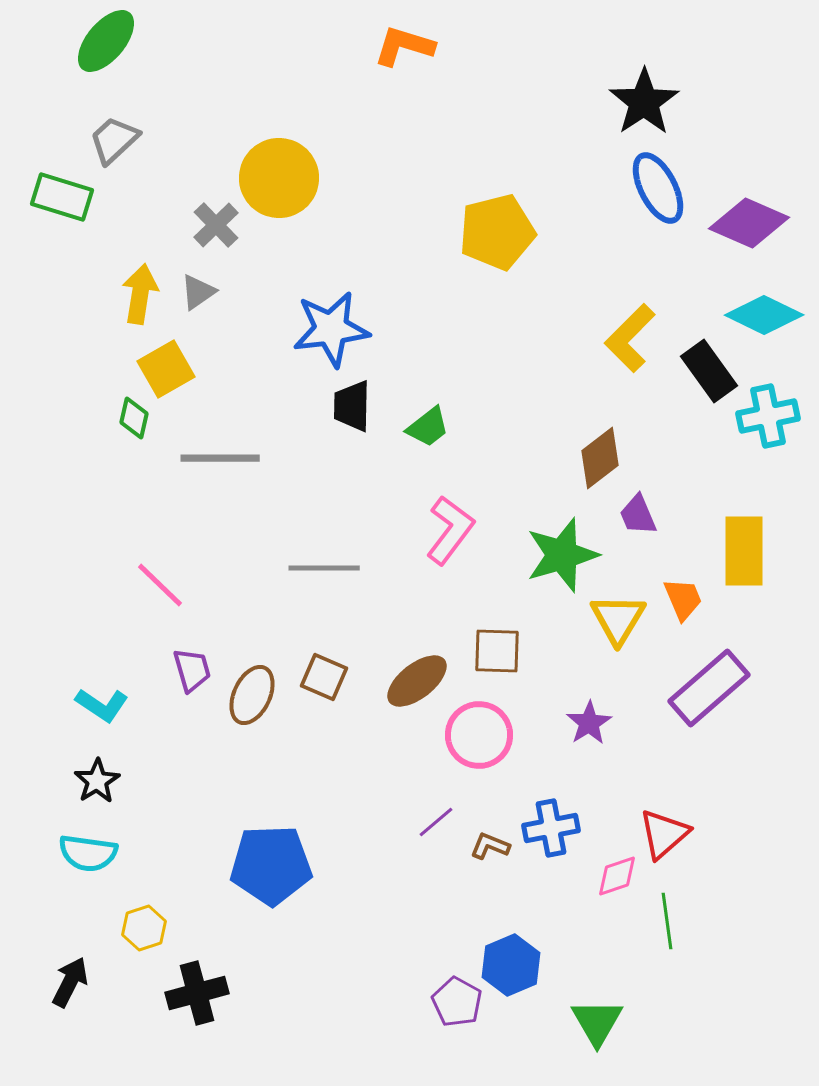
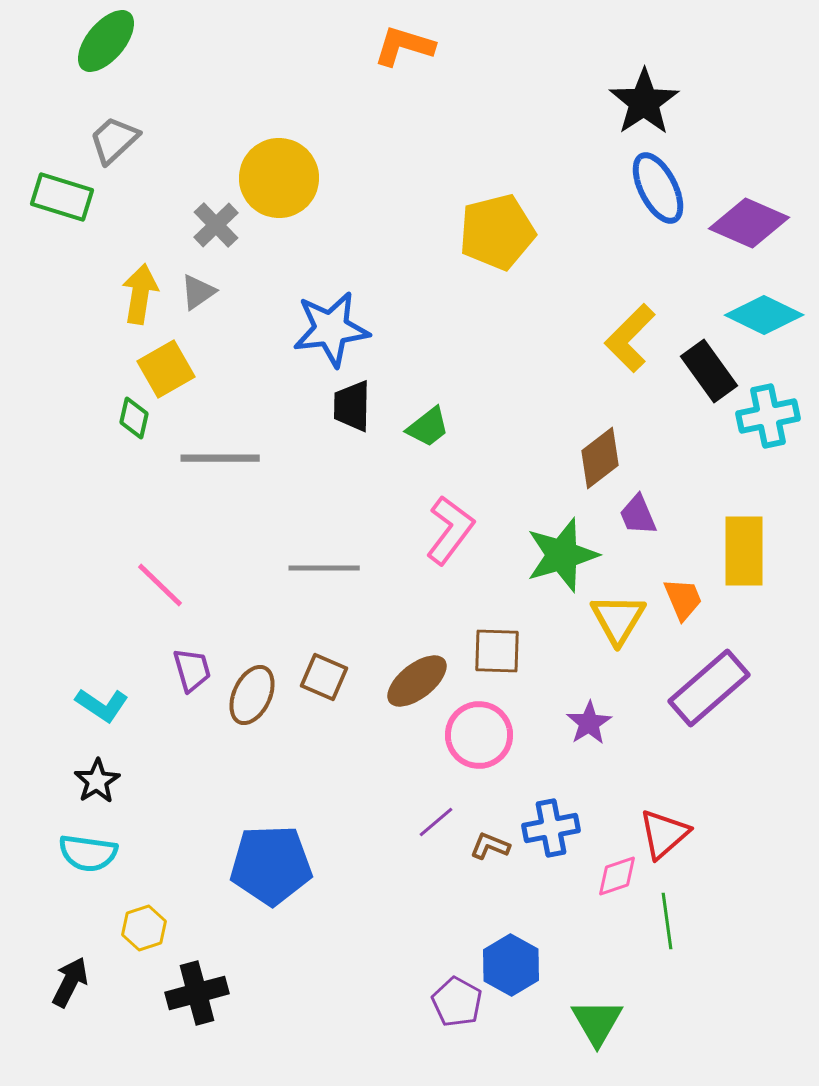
blue hexagon at (511, 965): rotated 8 degrees counterclockwise
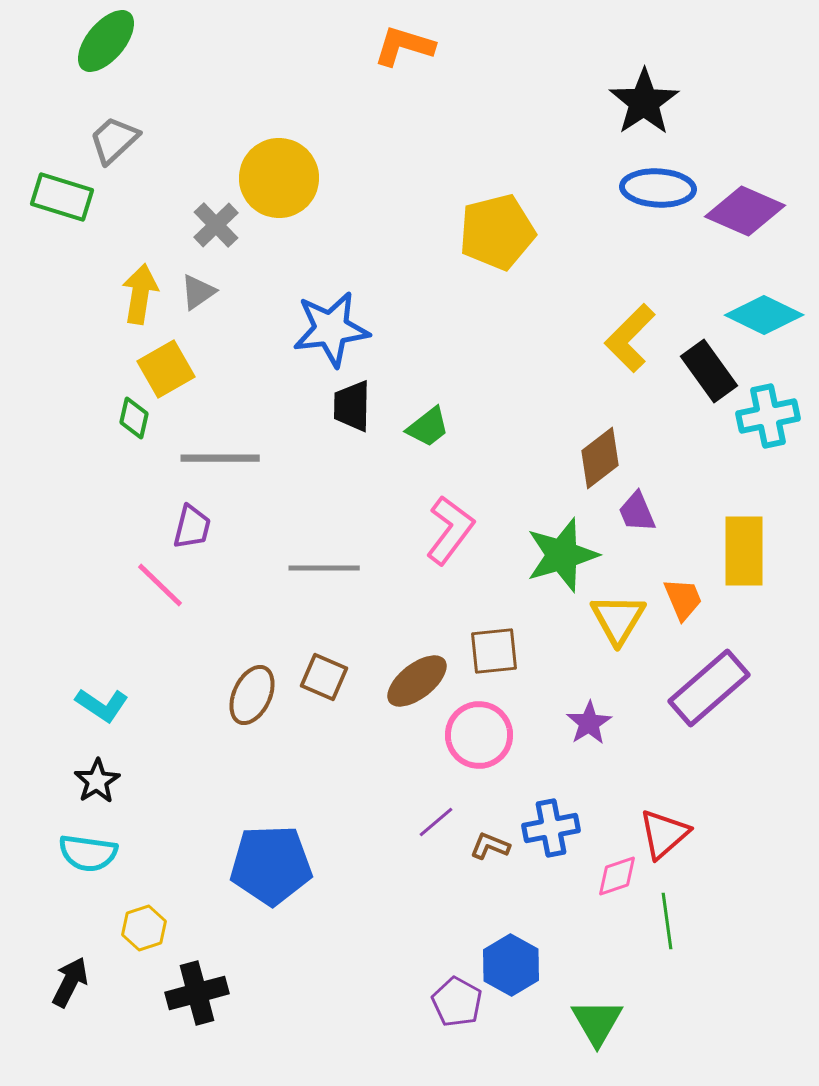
blue ellipse at (658, 188): rotated 60 degrees counterclockwise
purple diamond at (749, 223): moved 4 px left, 12 px up
purple trapezoid at (638, 515): moved 1 px left, 3 px up
brown square at (497, 651): moved 3 px left; rotated 8 degrees counterclockwise
purple trapezoid at (192, 670): moved 143 px up; rotated 30 degrees clockwise
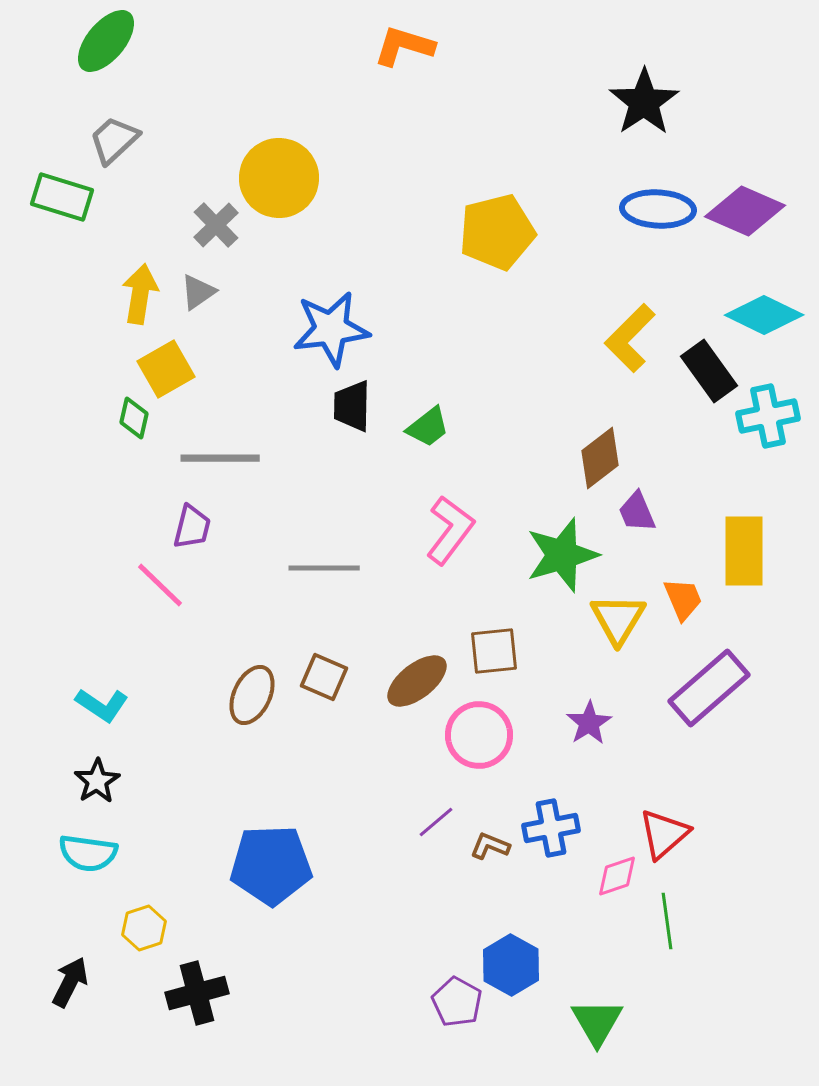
blue ellipse at (658, 188): moved 21 px down
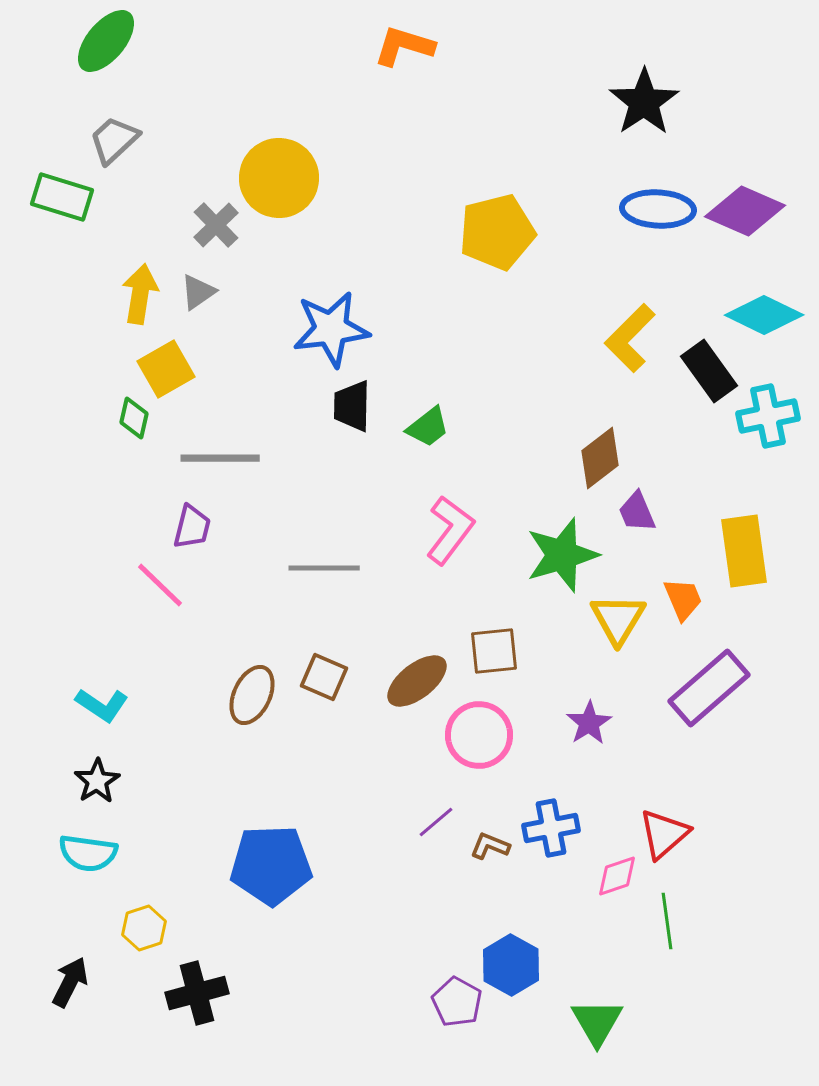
yellow rectangle at (744, 551): rotated 8 degrees counterclockwise
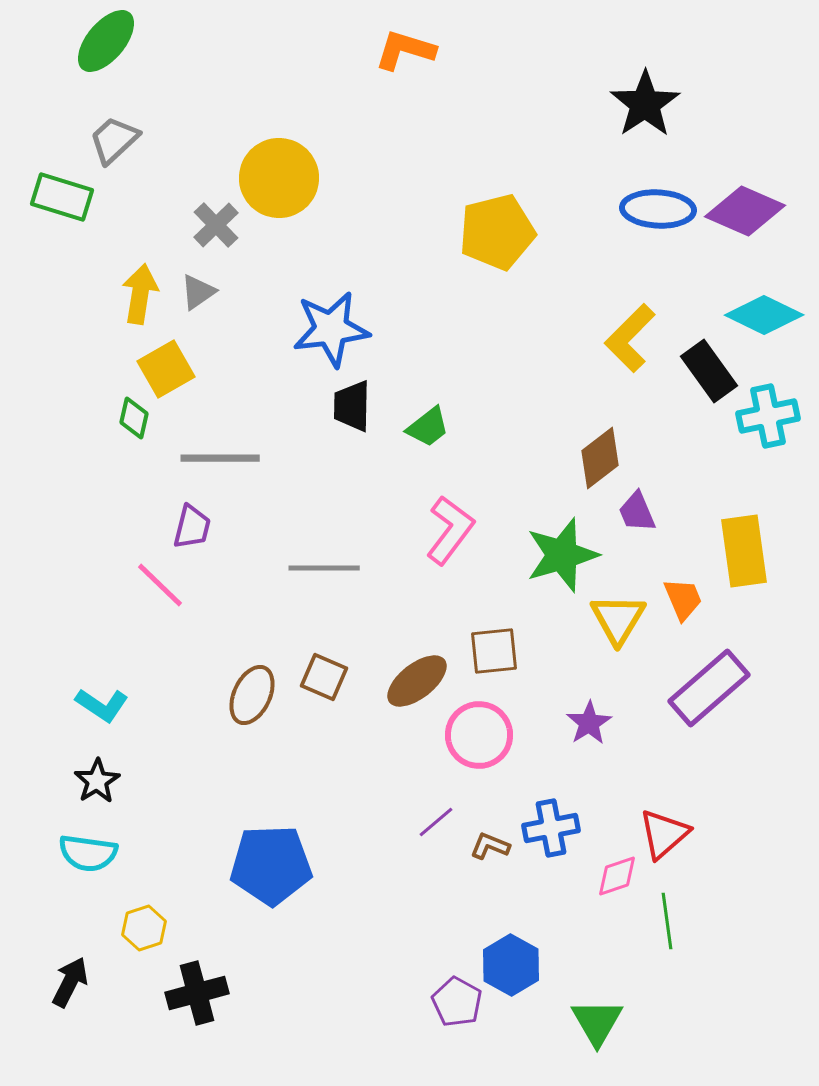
orange L-shape at (404, 46): moved 1 px right, 4 px down
black star at (644, 102): moved 1 px right, 2 px down
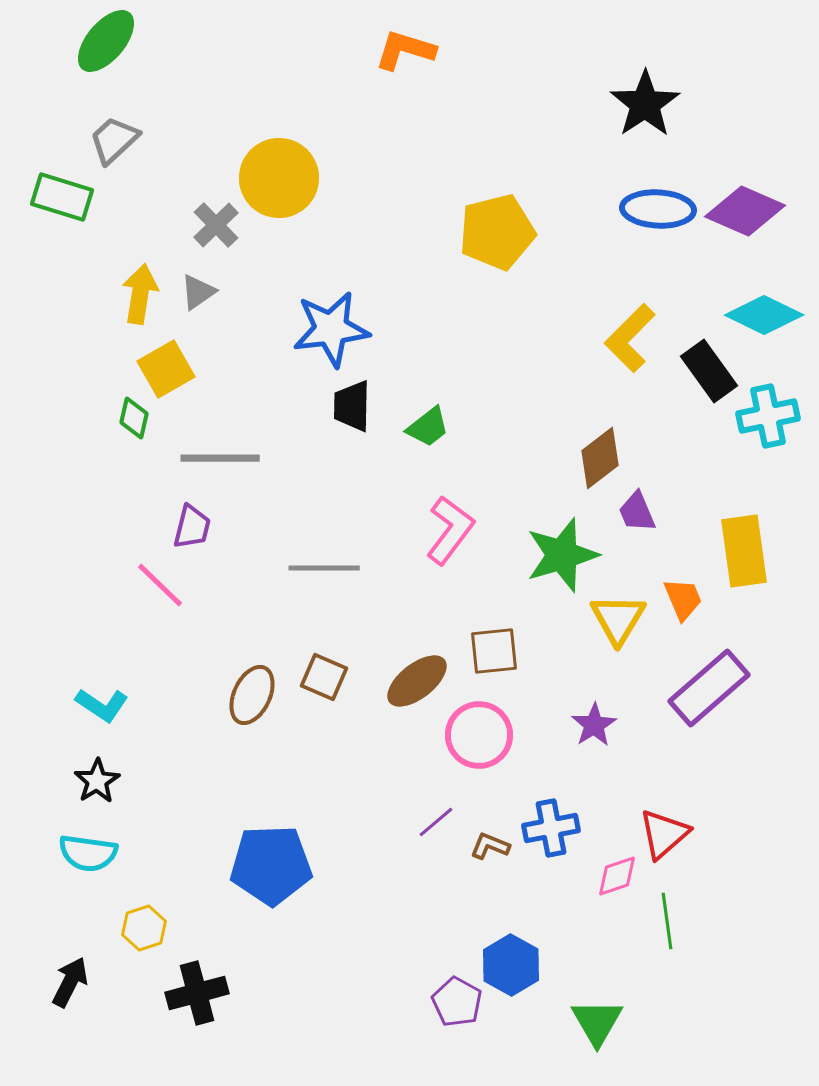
purple star at (589, 723): moved 5 px right, 2 px down
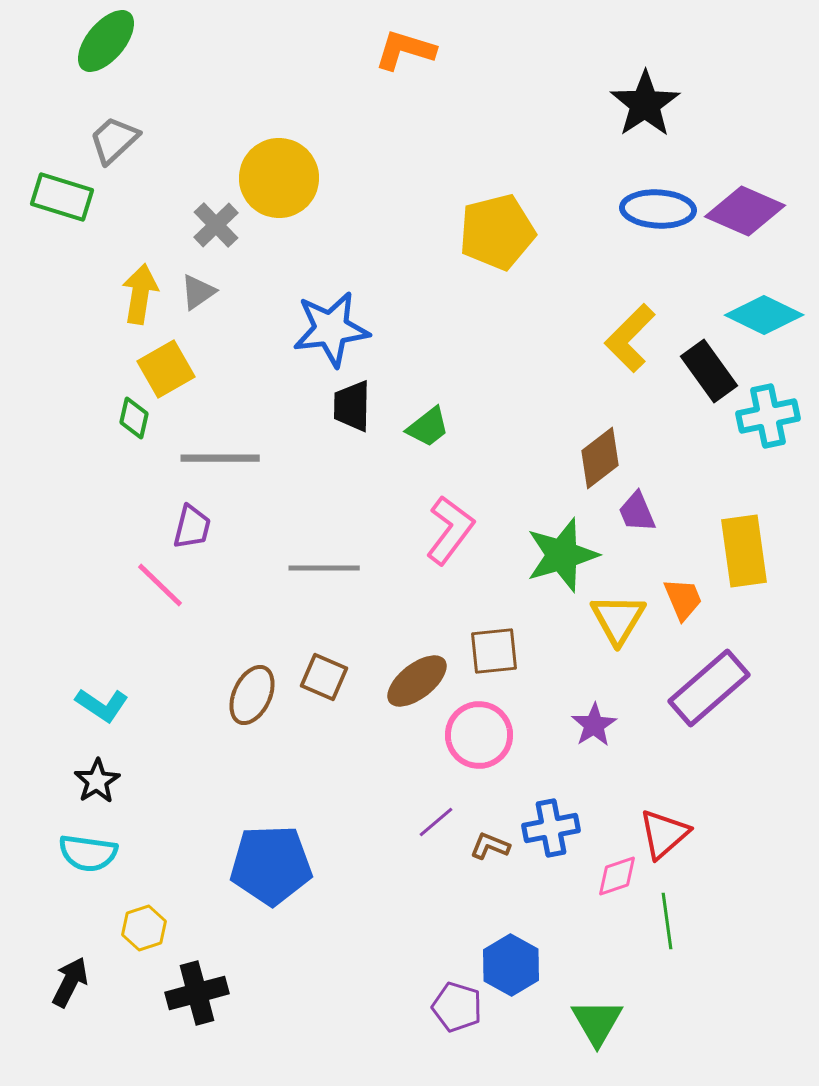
purple pentagon at (457, 1002): moved 5 px down; rotated 12 degrees counterclockwise
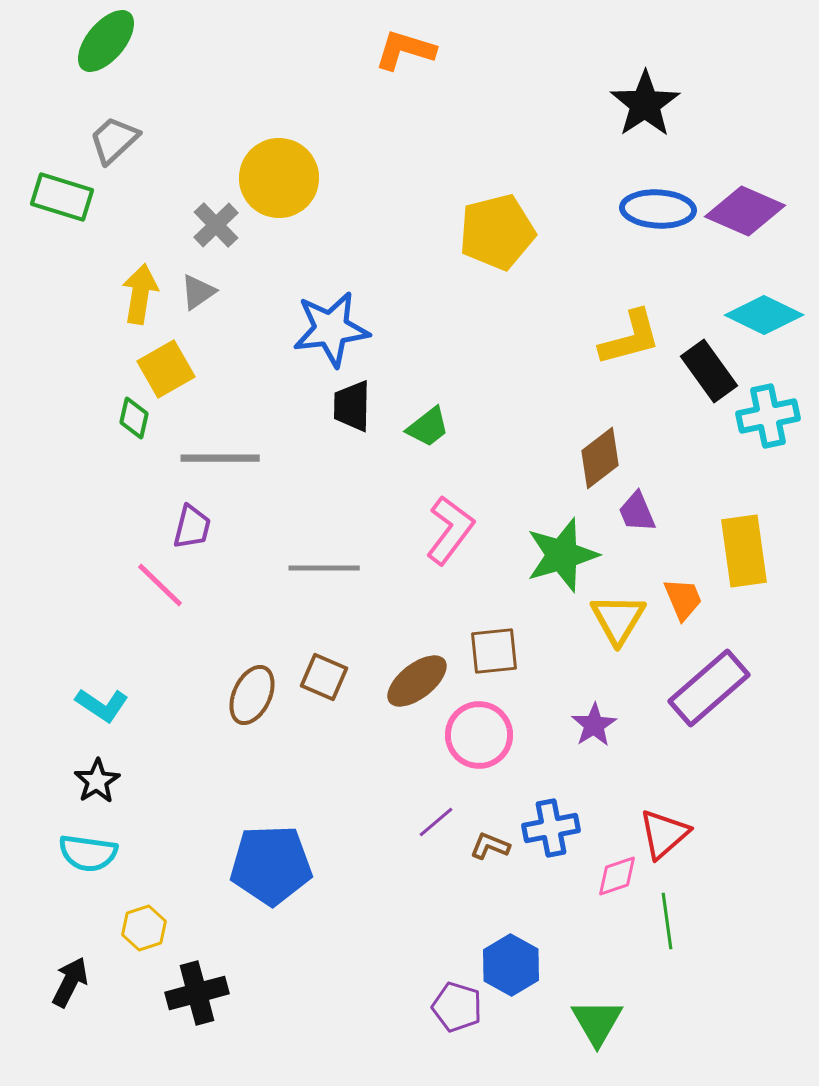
yellow L-shape at (630, 338): rotated 150 degrees counterclockwise
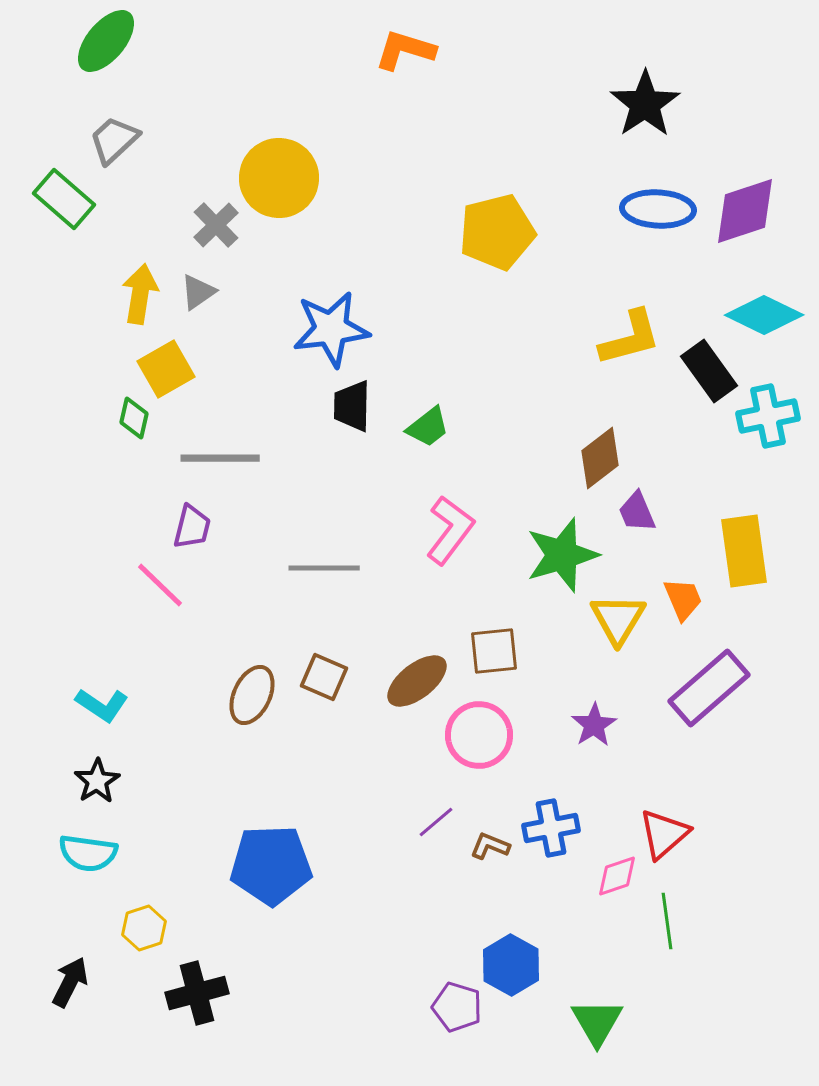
green rectangle at (62, 197): moved 2 px right, 2 px down; rotated 24 degrees clockwise
purple diamond at (745, 211): rotated 42 degrees counterclockwise
